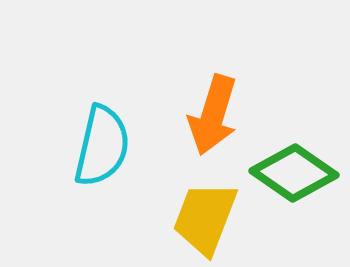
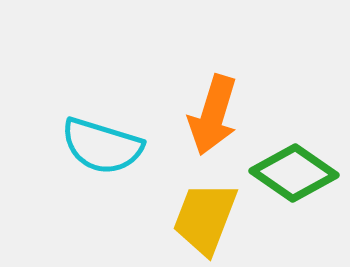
cyan semicircle: rotated 94 degrees clockwise
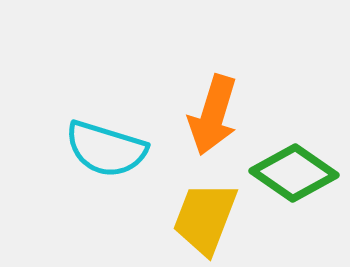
cyan semicircle: moved 4 px right, 3 px down
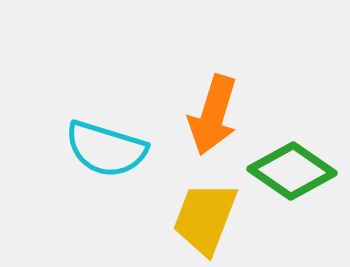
green diamond: moved 2 px left, 2 px up
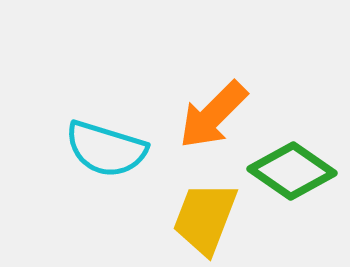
orange arrow: rotated 28 degrees clockwise
